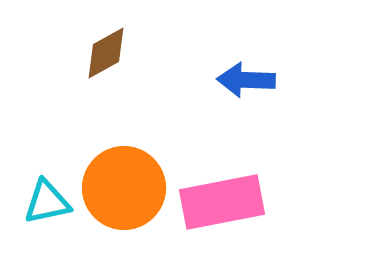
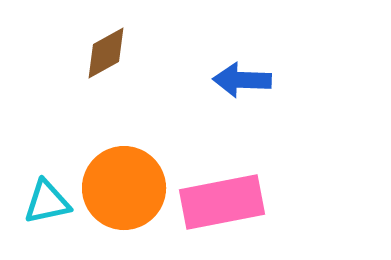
blue arrow: moved 4 px left
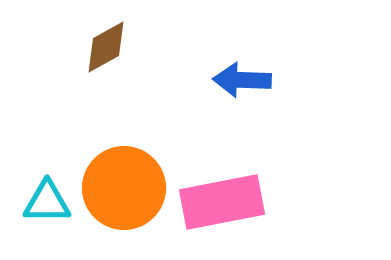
brown diamond: moved 6 px up
cyan triangle: rotated 12 degrees clockwise
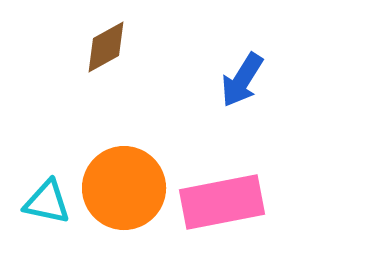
blue arrow: rotated 60 degrees counterclockwise
cyan triangle: rotated 12 degrees clockwise
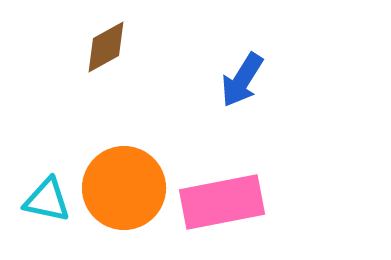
cyan triangle: moved 2 px up
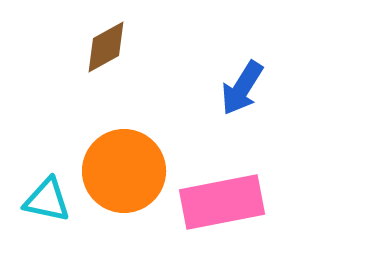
blue arrow: moved 8 px down
orange circle: moved 17 px up
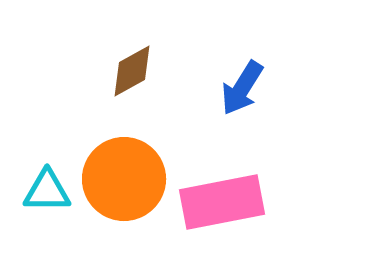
brown diamond: moved 26 px right, 24 px down
orange circle: moved 8 px down
cyan triangle: moved 9 px up; rotated 12 degrees counterclockwise
